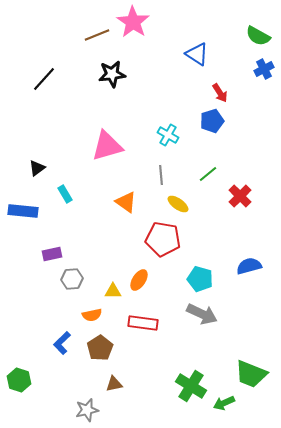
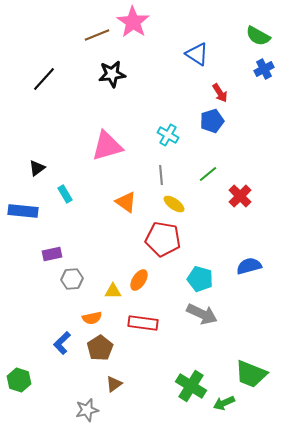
yellow ellipse: moved 4 px left
orange semicircle: moved 3 px down
brown triangle: rotated 24 degrees counterclockwise
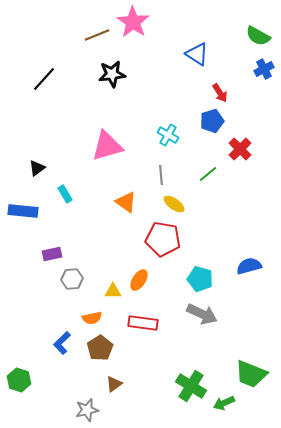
red cross: moved 47 px up
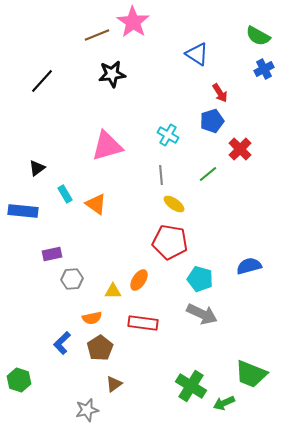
black line: moved 2 px left, 2 px down
orange triangle: moved 30 px left, 2 px down
red pentagon: moved 7 px right, 3 px down
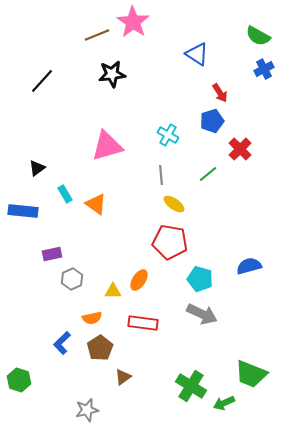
gray hexagon: rotated 20 degrees counterclockwise
brown triangle: moved 9 px right, 7 px up
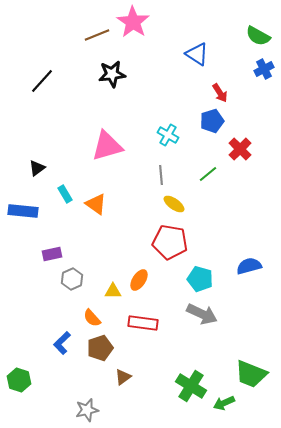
orange semicircle: rotated 60 degrees clockwise
brown pentagon: rotated 15 degrees clockwise
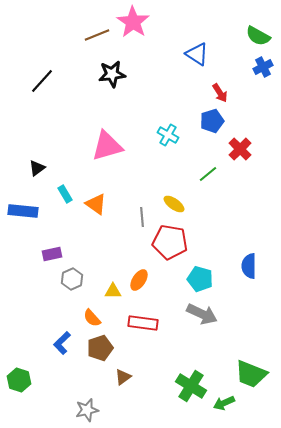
blue cross: moved 1 px left, 2 px up
gray line: moved 19 px left, 42 px down
blue semicircle: rotated 75 degrees counterclockwise
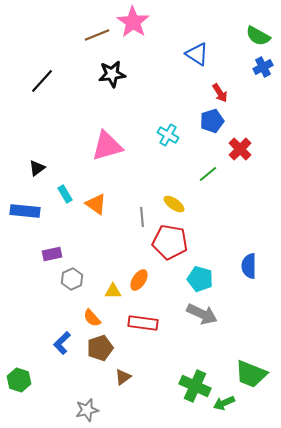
blue rectangle: moved 2 px right
green cross: moved 4 px right; rotated 8 degrees counterclockwise
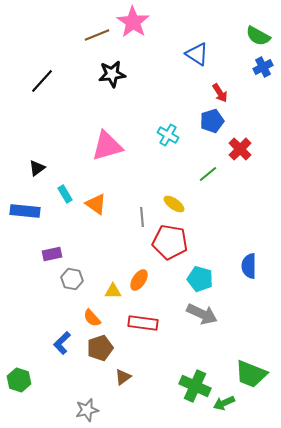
gray hexagon: rotated 25 degrees counterclockwise
